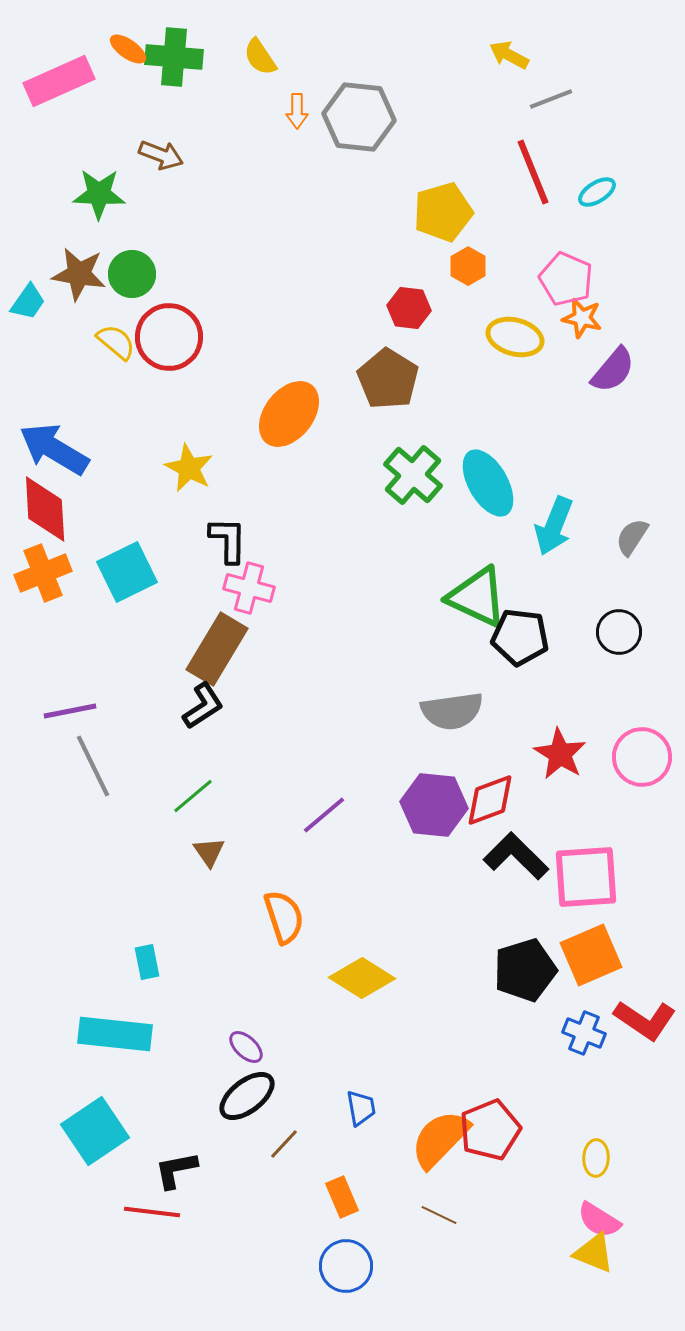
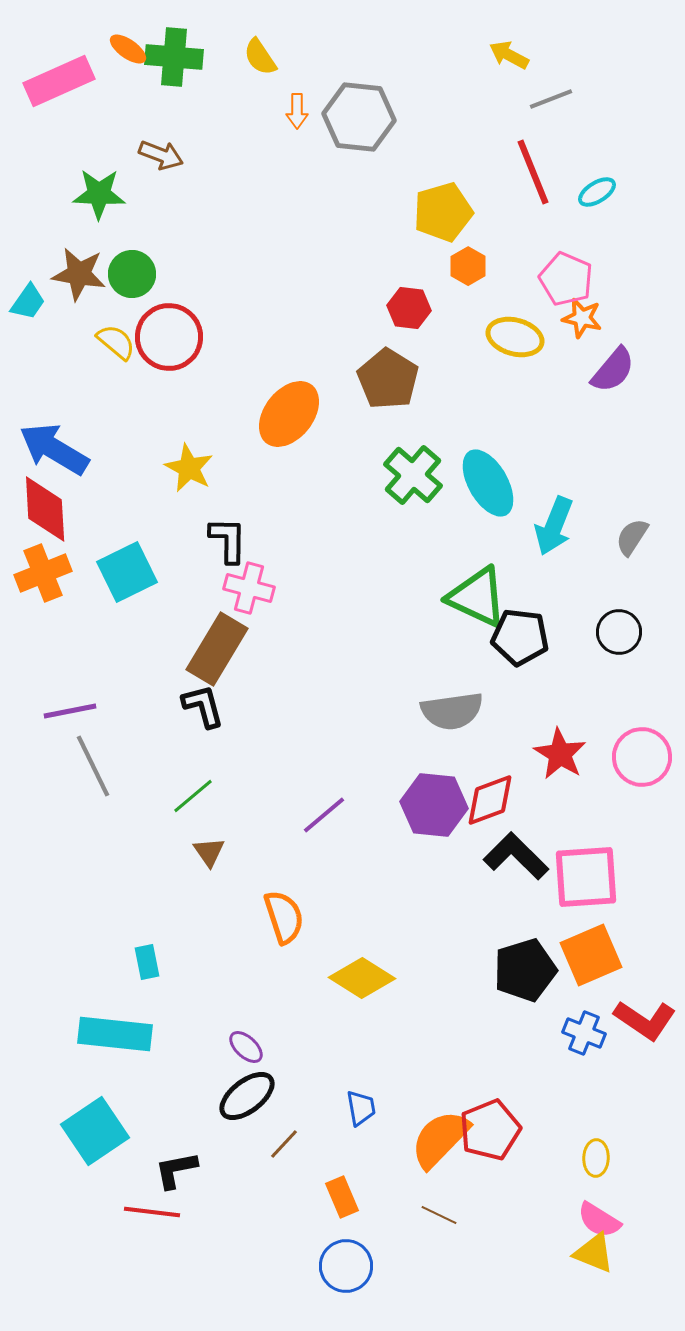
black L-shape at (203, 706): rotated 72 degrees counterclockwise
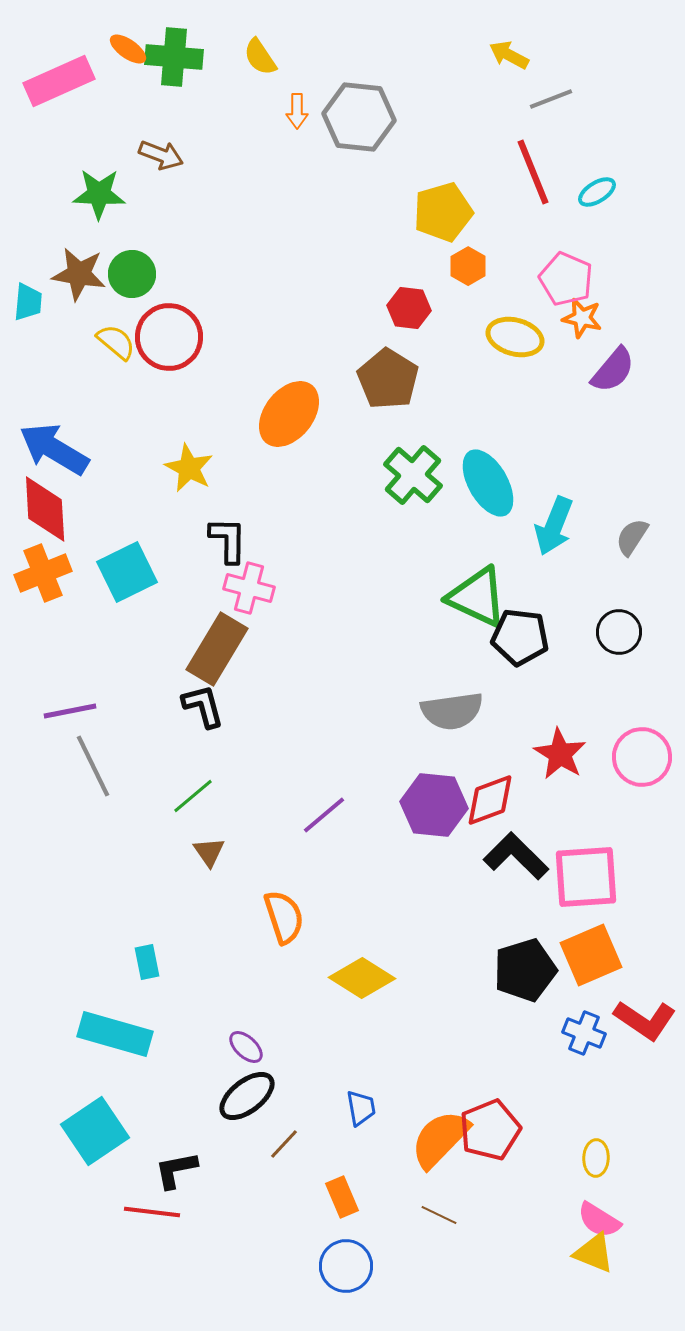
cyan trapezoid at (28, 302): rotated 30 degrees counterclockwise
cyan rectangle at (115, 1034): rotated 10 degrees clockwise
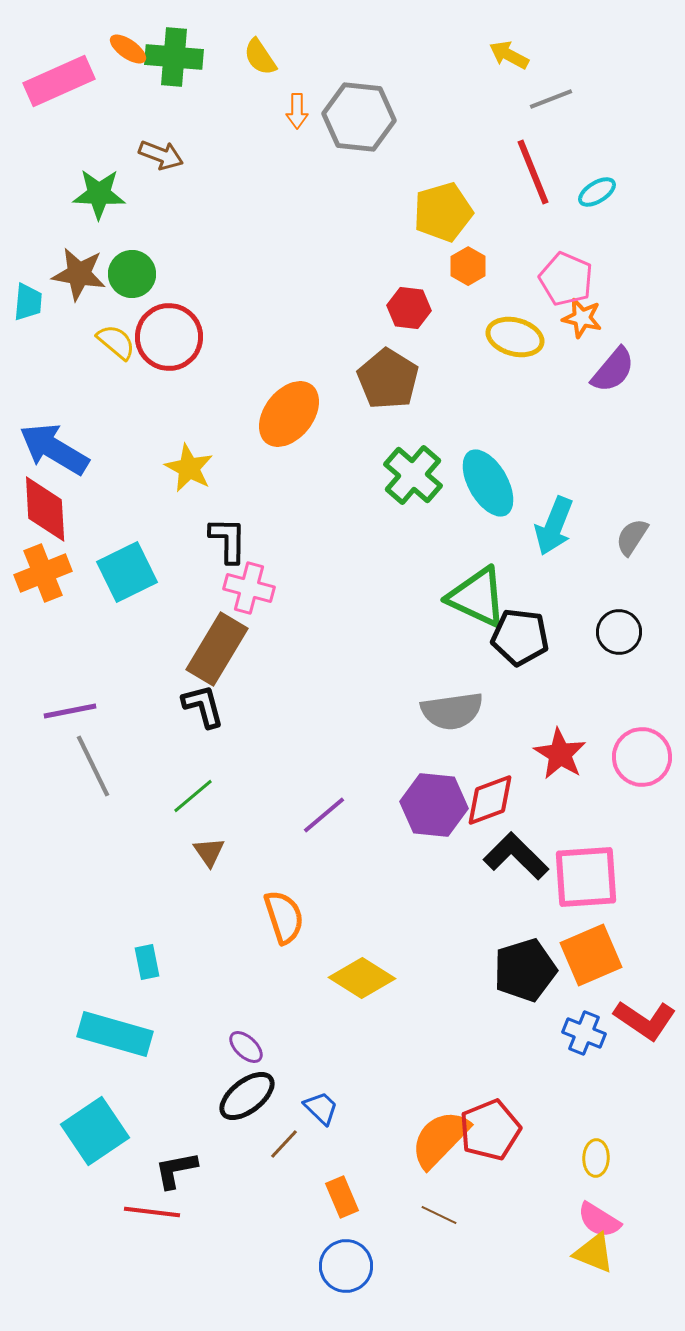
blue trapezoid at (361, 1108): moved 40 px left; rotated 36 degrees counterclockwise
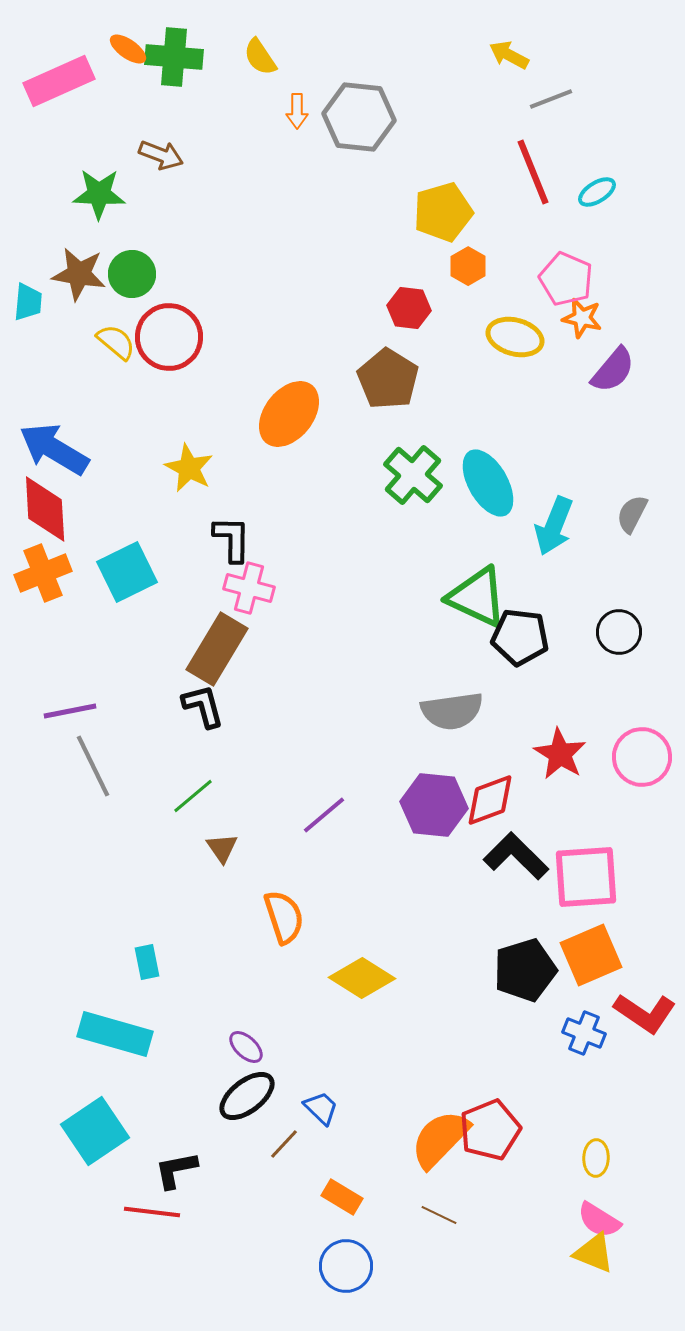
gray semicircle at (632, 537): moved 23 px up; rotated 6 degrees counterclockwise
black L-shape at (228, 540): moved 4 px right, 1 px up
brown triangle at (209, 852): moved 13 px right, 4 px up
red L-shape at (645, 1020): moved 7 px up
orange rectangle at (342, 1197): rotated 36 degrees counterclockwise
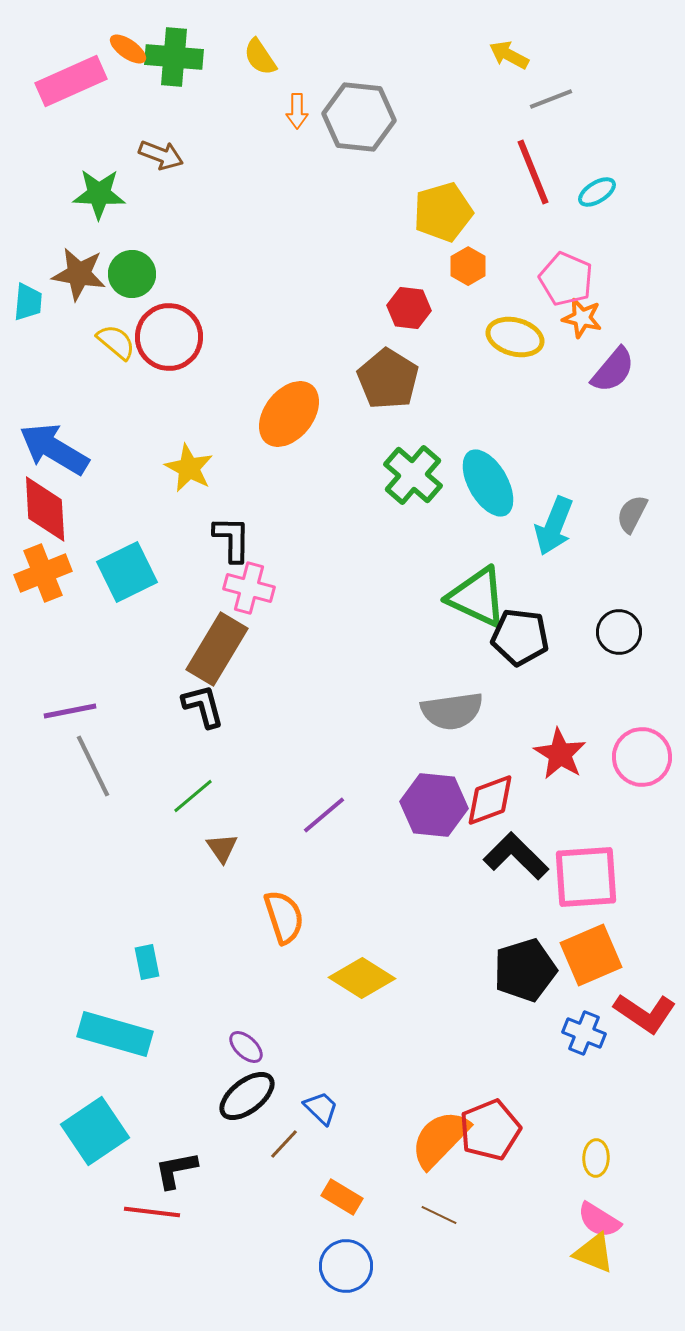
pink rectangle at (59, 81): moved 12 px right
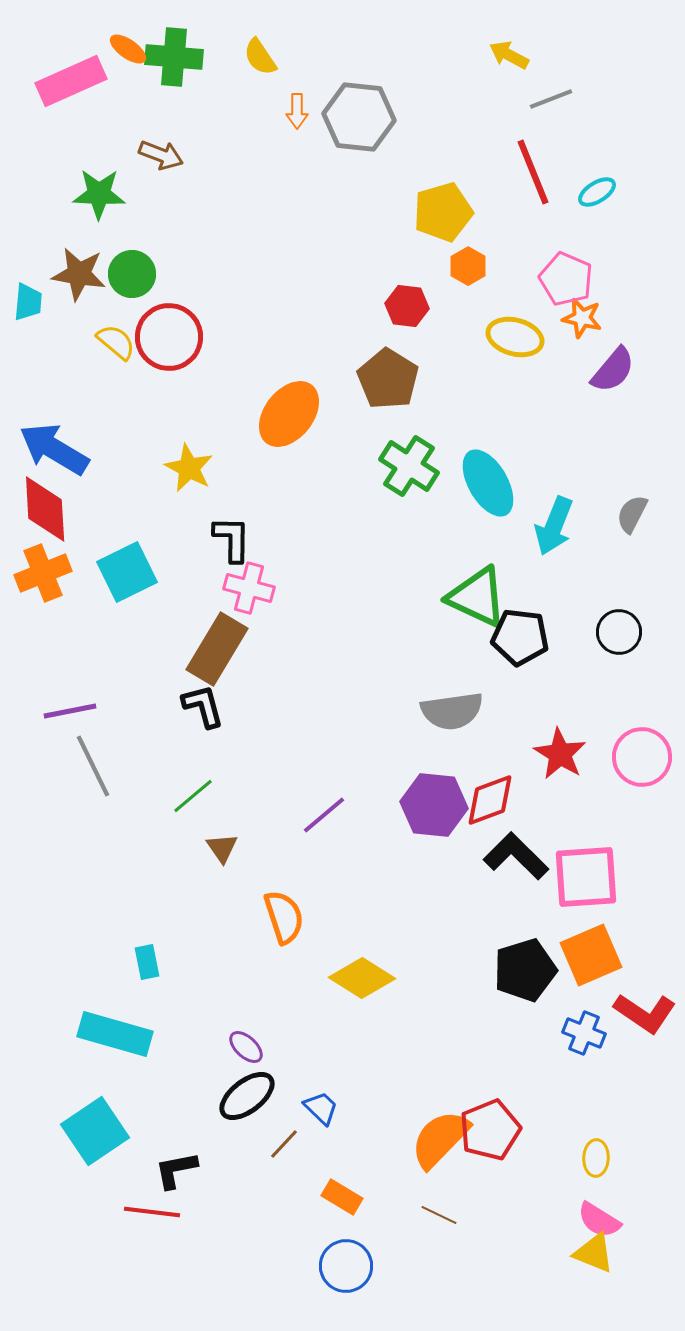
red hexagon at (409, 308): moved 2 px left, 2 px up
green cross at (413, 475): moved 4 px left, 9 px up; rotated 8 degrees counterclockwise
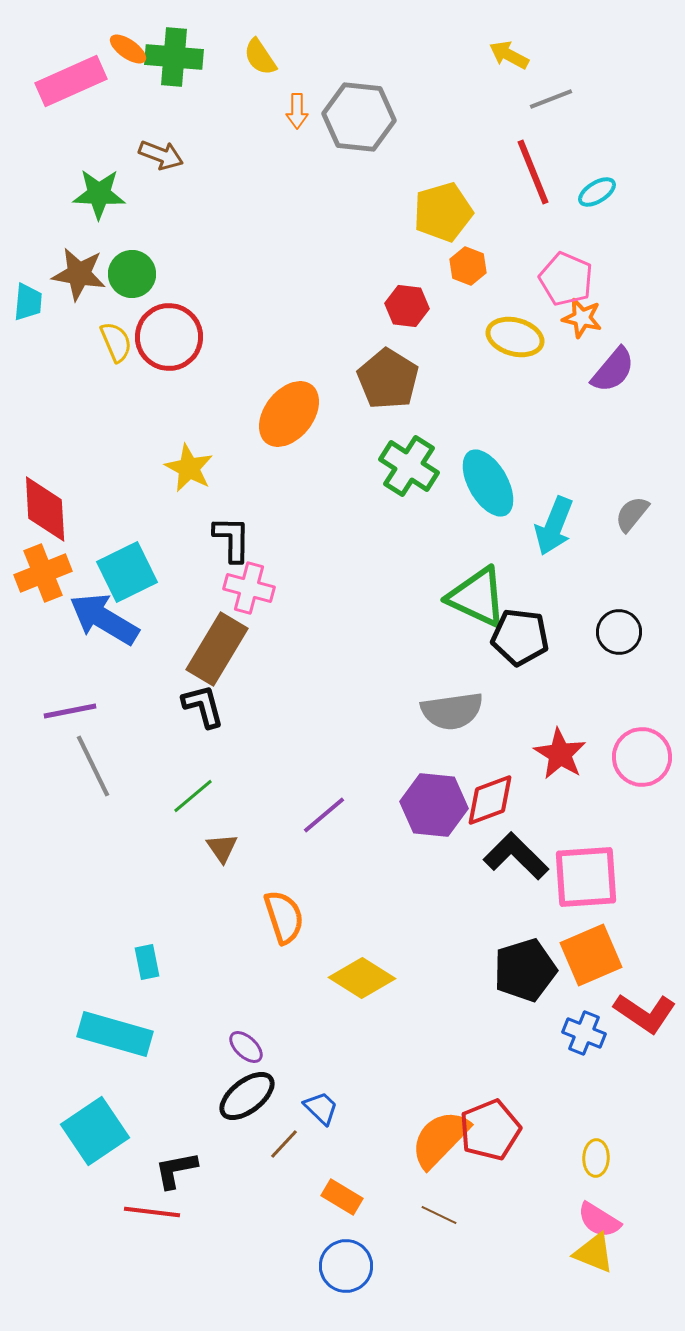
orange hexagon at (468, 266): rotated 9 degrees counterclockwise
yellow semicircle at (116, 342): rotated 27 degrees clockwise
blue arrow at (54, 449): moved 50 px right, 170 px down
gray semicircle at (632, 514): rotated 12 degrees clockwise
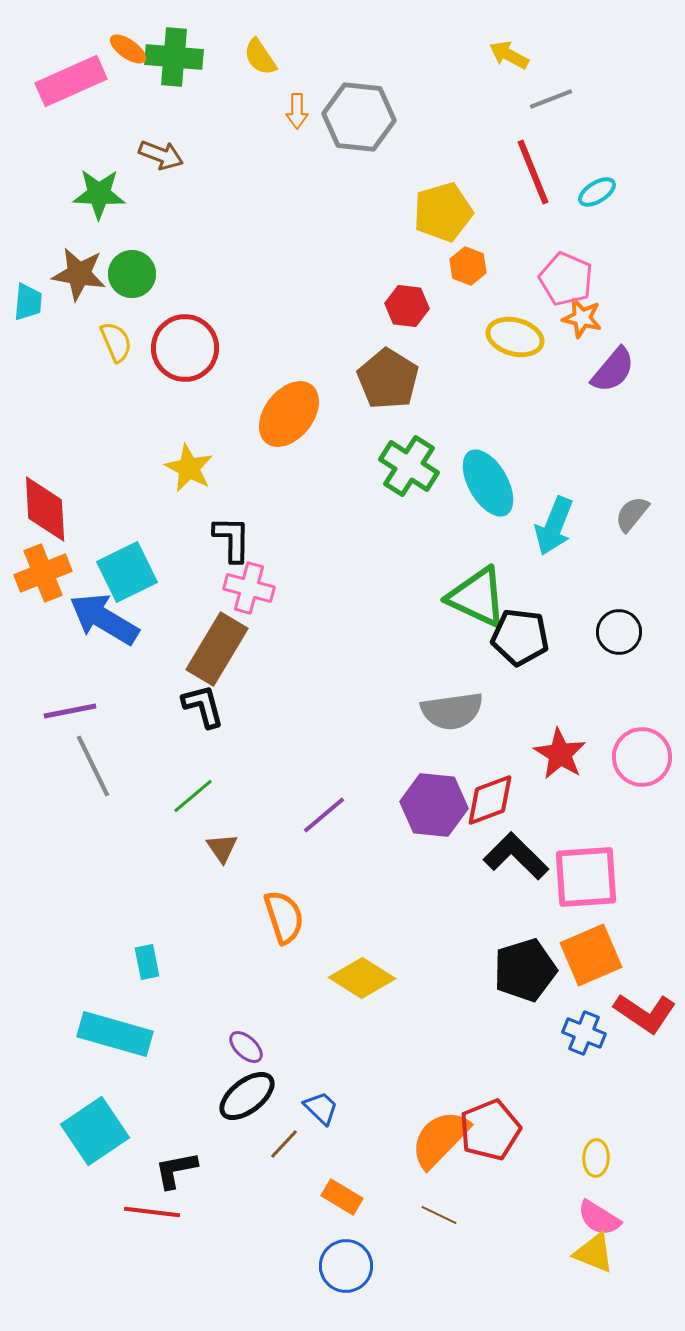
red circle at (169, 337): moved 16 px right, 11 px down
pink semicircle at (599, 1220): moved 2 px up
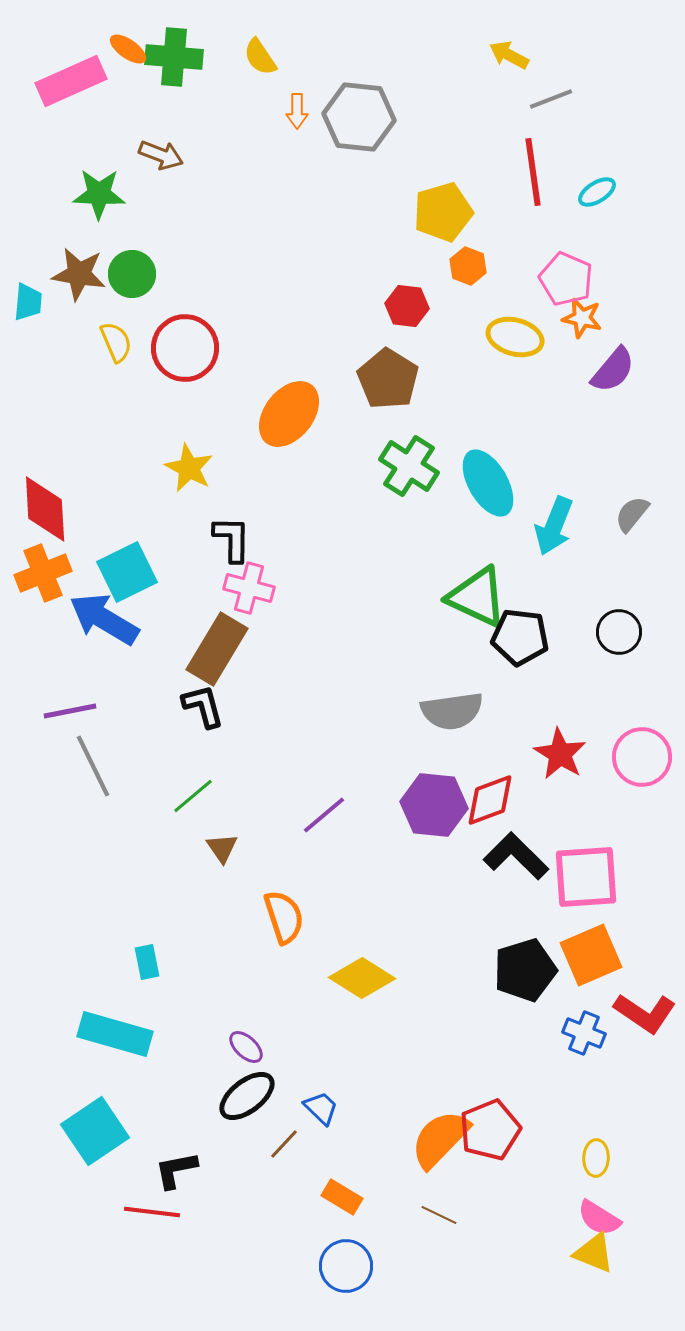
red line at (533, 172): rotated 14 degrees clockwise
